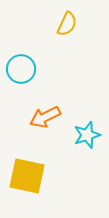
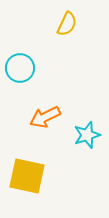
cyan circle: moved 1 px left, 1 px up
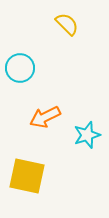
yellow semicircle: rotated 70 degrees counterclockwise
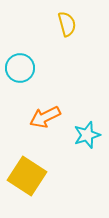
yellow semicircle: rotated 30 degrees clockwise
yellow square: rotated 21 degrees clockwise
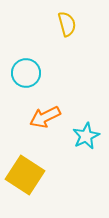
cyan circle: moved 6 px right, 5 px down
cyan star: moved 1 px left, 1 px down; rotated 8 degrees counterclockwise
yellow square: moved 2 px left, 1 px up
